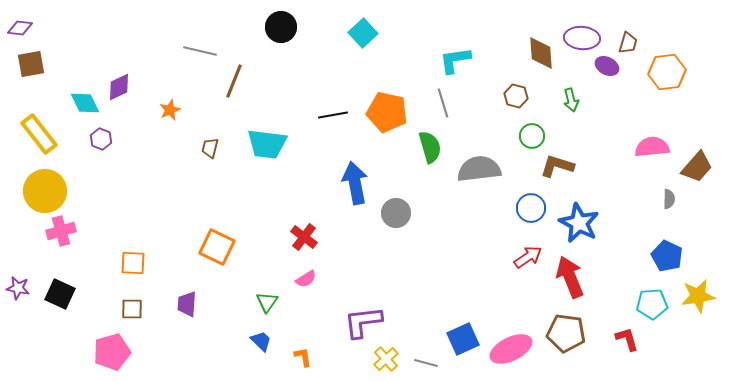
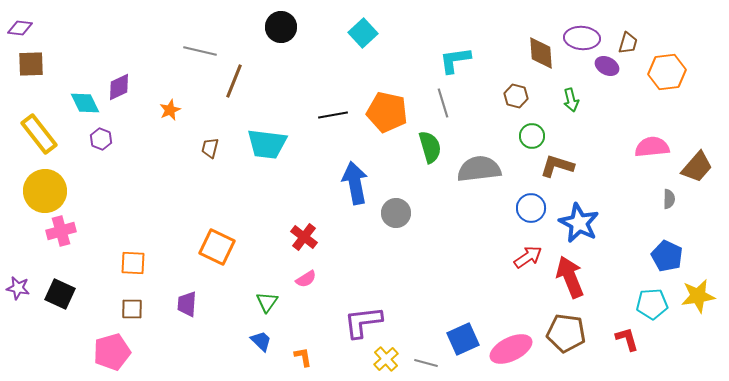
brown square at (31, 64): rotated 8 degrees clockwise
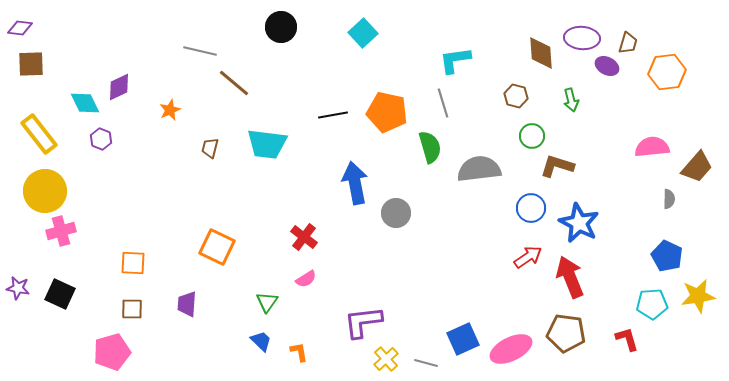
brown line at (234, 81): moved 2 px down; rotated 72 degrees counterclockwise
orange L-shape at (303, 357): moved 4 px left, 5 px up
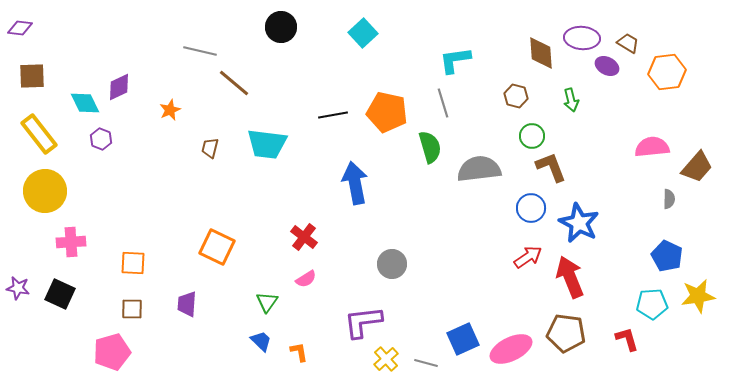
brown trapezoid at (628, 43): rotated 75 degrees counterclockwise
brown square at (31, 64): moved 1 px right, 12 px down
brown L-shape at (557, 166): moved 6 px left, 1 px down; rotated 52 degrees clockwise
gray circle at (396, 213): moved 4 px left, 51 px down
pink cross at (61, 231): moved 10 px right, 11 px down; rotated 12 degrees clockwise
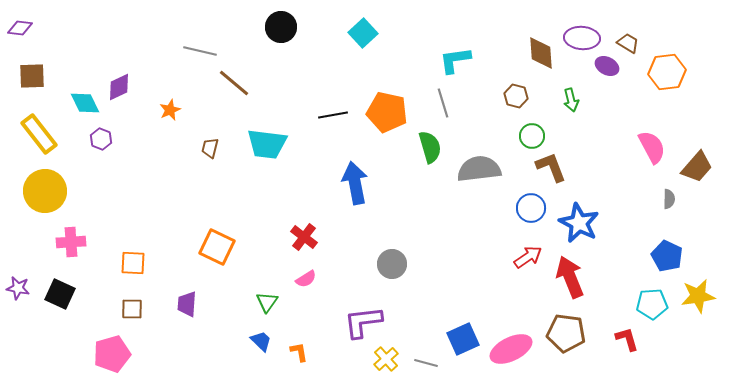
pink semicircle at (652, 147): rotated 68 degrees clockwise
pink pentagon at (112, 352): moved 2 px down
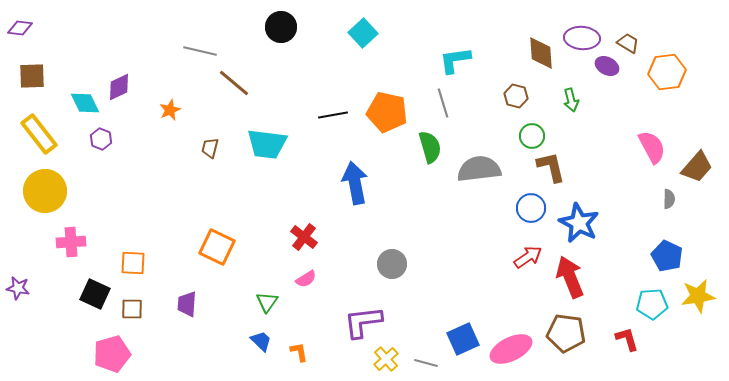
brown L-shape at (551, 167): rotated 8 degrees clockwise
black square at (60, 294): moved 35 px right
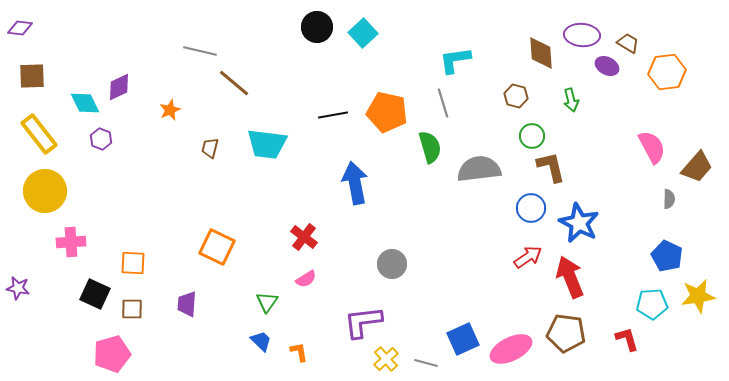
black circle at (281, 27): moved 36 px right
purple ellipse at (582, 38): moved 3 px up
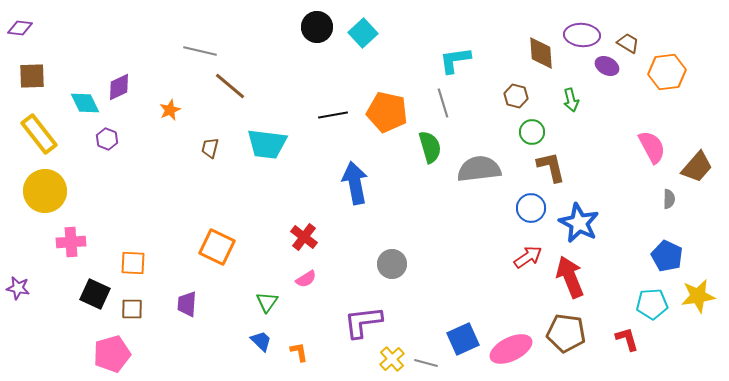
brown line at (234, 83): moved 4 px left, 3 px down
green circle at (532, 136): moved 4 px up
purple hexagon at (101, 139): moved 6 px right
yellow cross at (386, 359): moved 6 px right
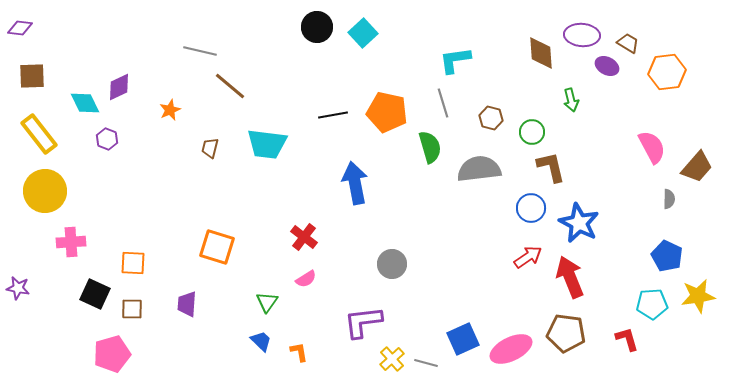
brown hexagon at (516, 96): moved 25 px left, 22 px down
orange square at (217, 247): rotated 9 degrees counterclockwise
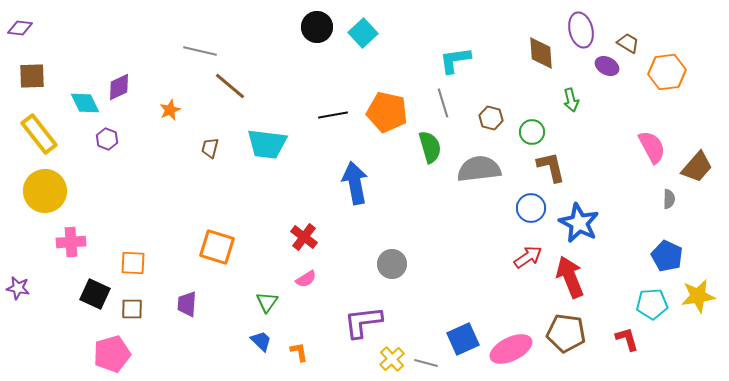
purple ellipse at (582, 35): moved 1 px left, 5 px up; rotated 72 degrees clockwise
